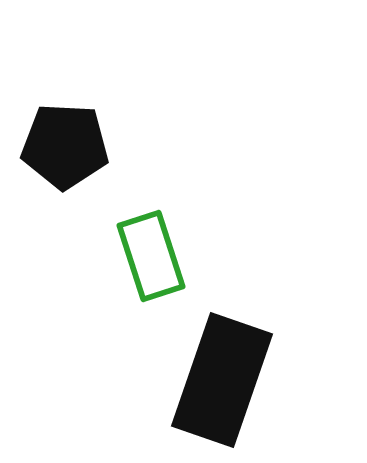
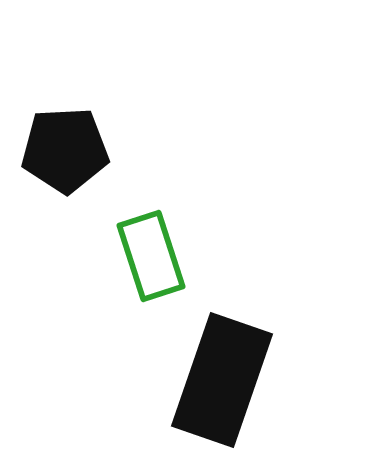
black pentagon: moved 4 px down; rotated 6 degrees counterclockwise
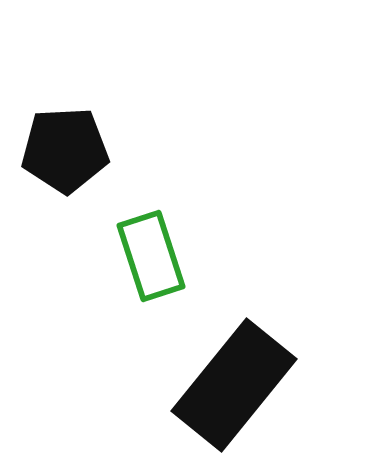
black rectangle: moved 12 px right, 5 px down; rotated 20 degrees clockwise
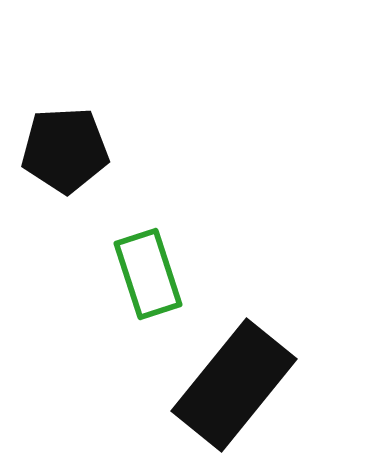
green rectangle: moved 3 px left, 18 px down
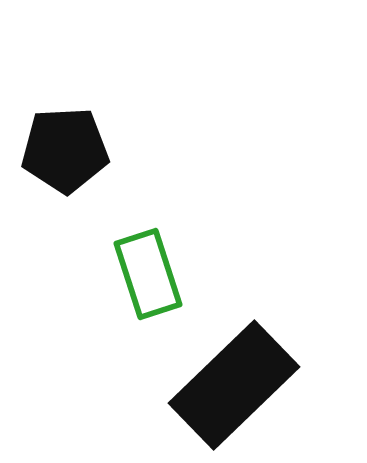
black rectangle: rotated 7 degrees clockwise
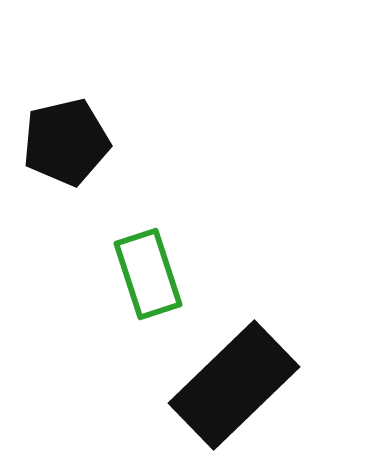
black pentagon: moved 1 px right, 8 px up; rotated 10 degrees counterclockwise
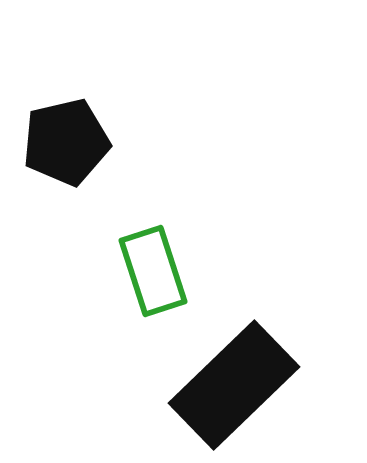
green rectangle: moved 5 px right, 3 px up
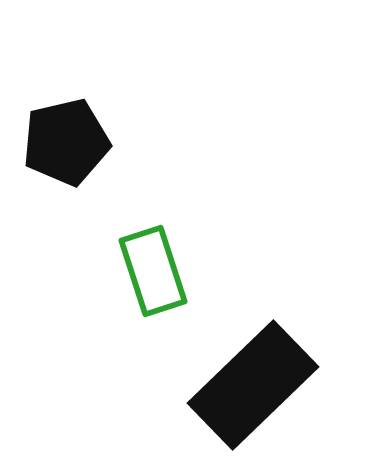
black rectangle: moved 19 px right
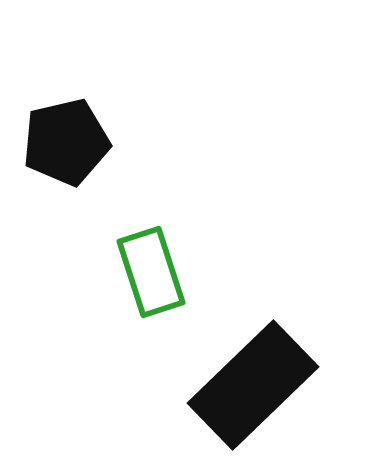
green rectangle: moved 2 px left, 1 px down
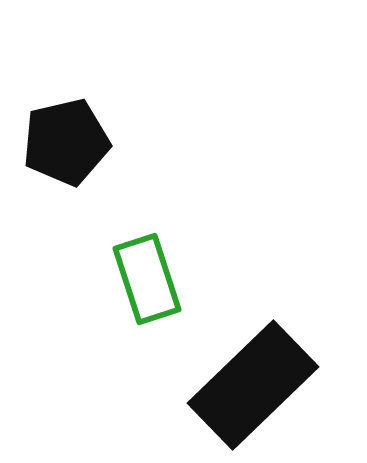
green rectangle: moved 4 px left, 7 px down
